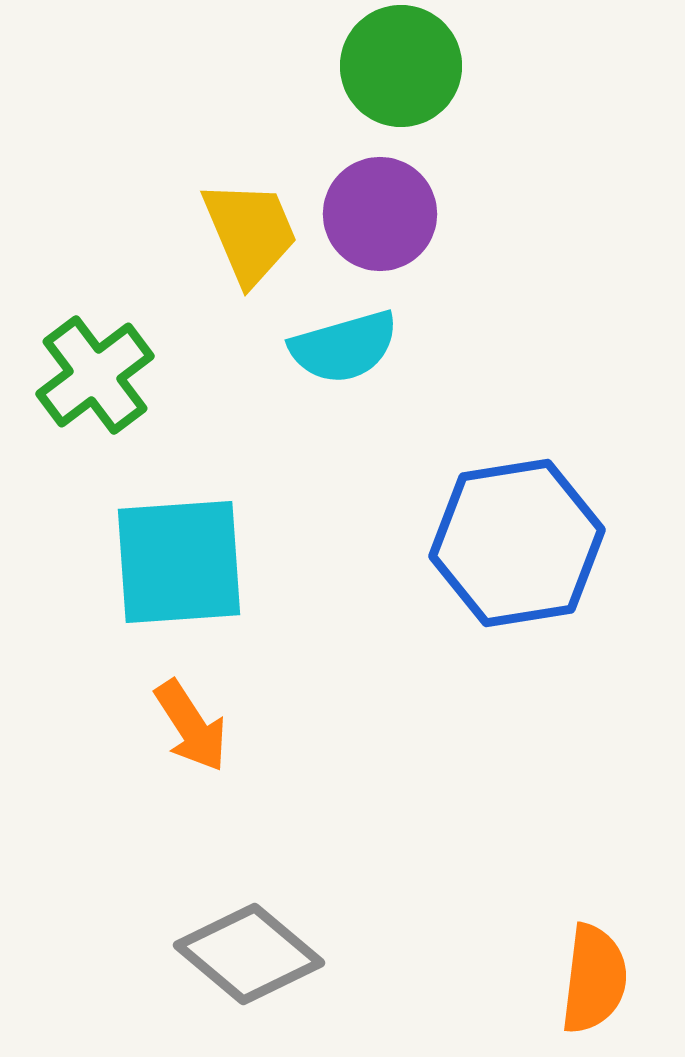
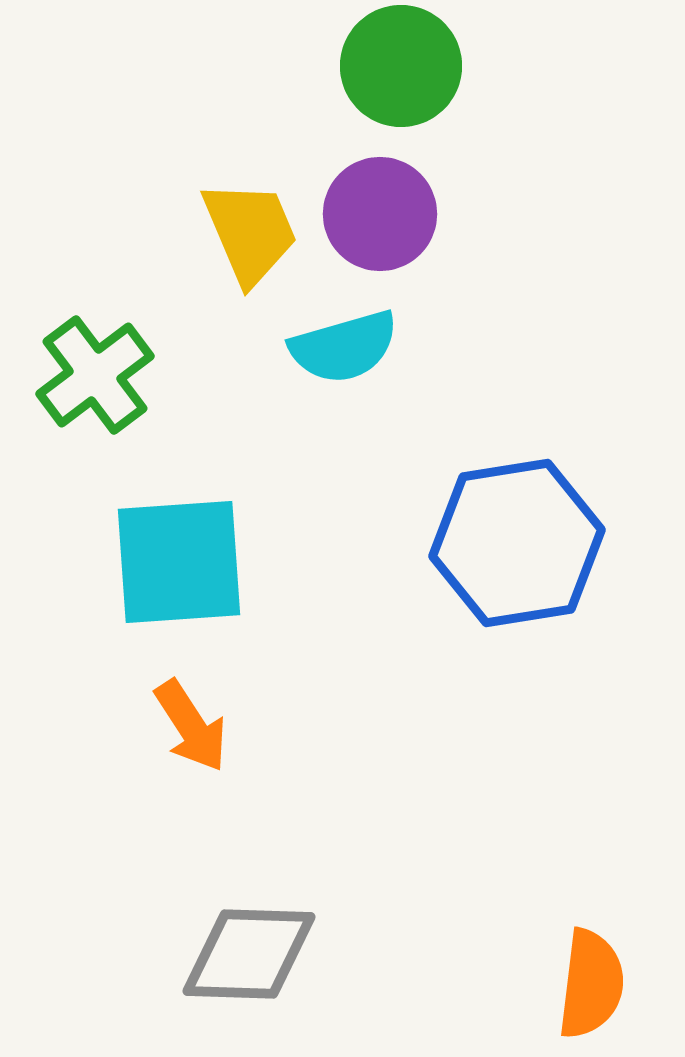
gray diamond: rotated 38 degrees counterclockwise
orange semicircle: moved 3 px left, 5 px down
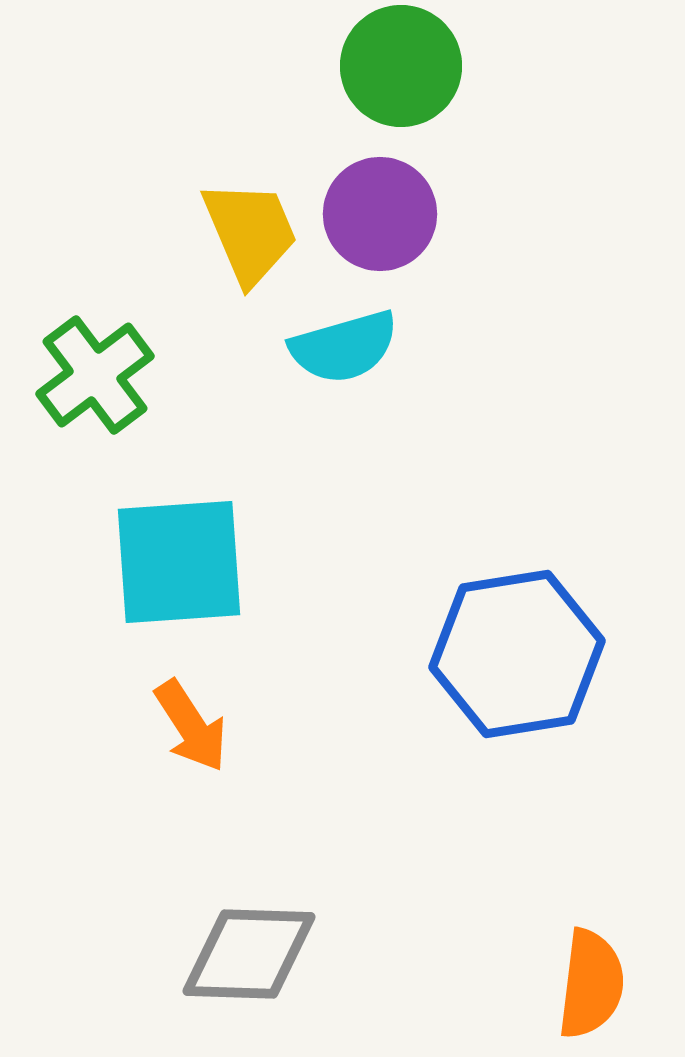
blue hexagon: moved 111 px down
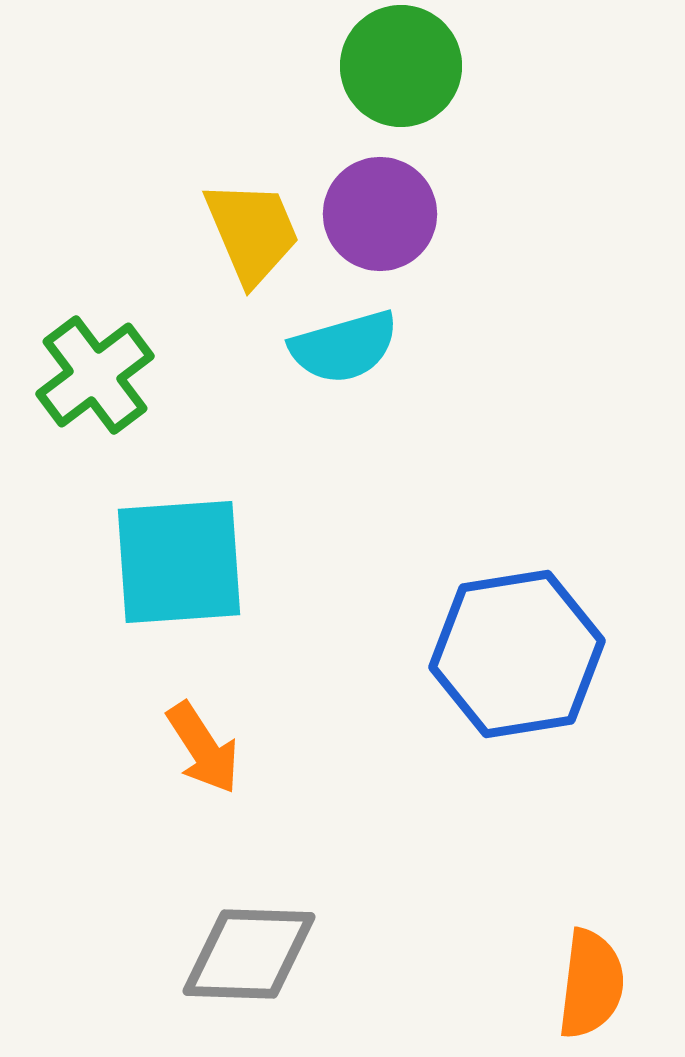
yellow trapezoid: moved 2 px right
orange arrow: moved 12 px right, 22 px down
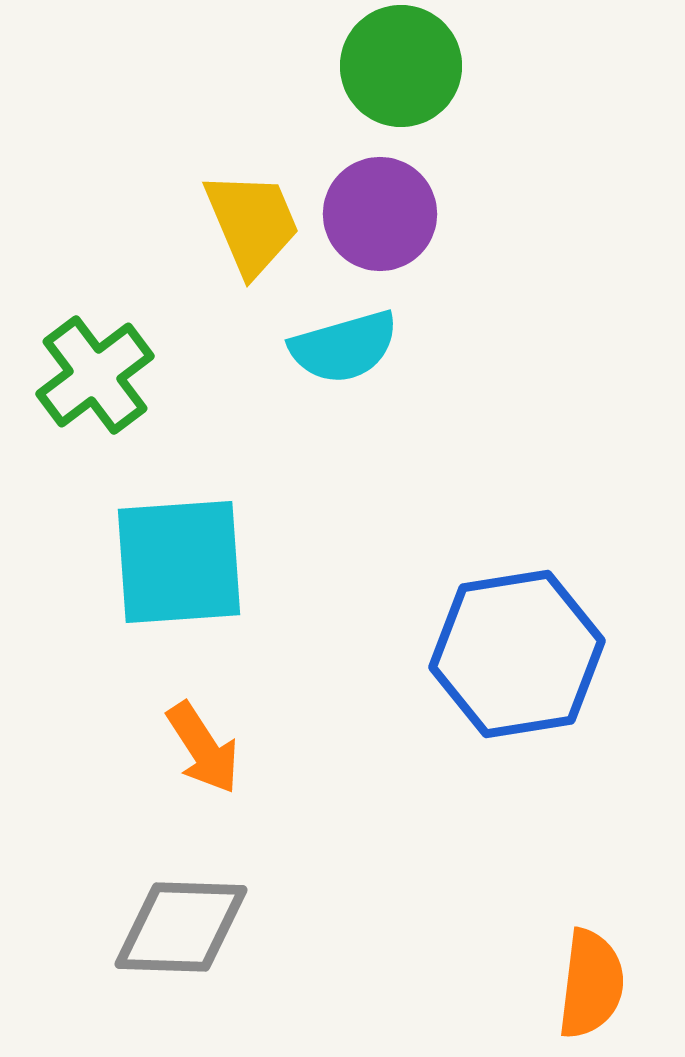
yellow trapezoid: moved 9 px up
gray diamond: moved 68 px left, 27 px up
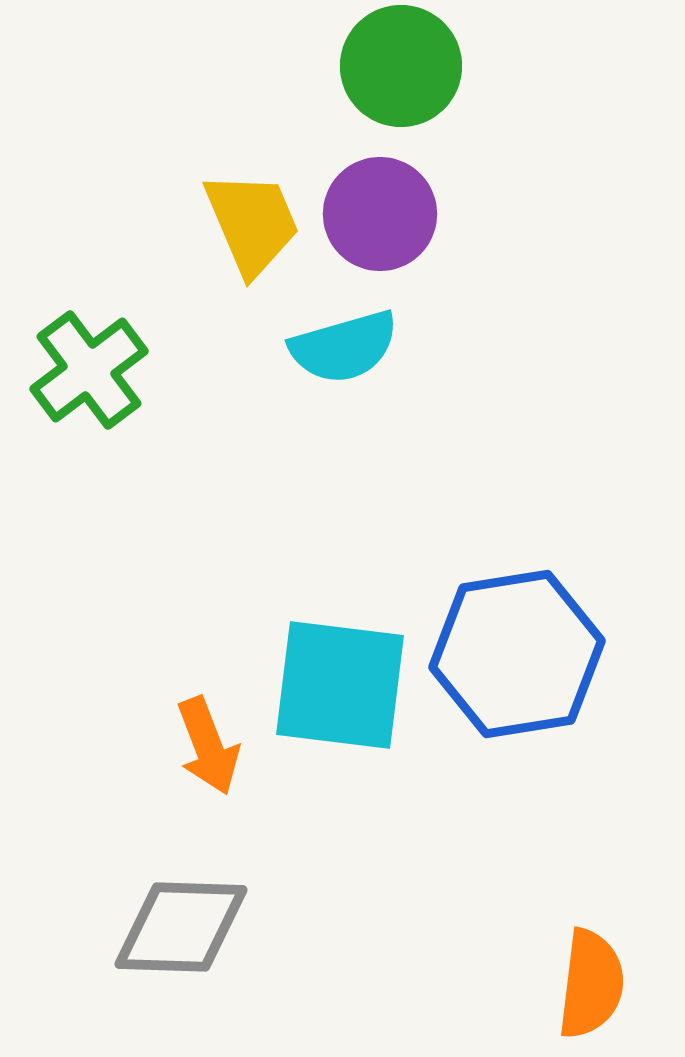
green cross: moved 6 px left, 5 px up
cyan square: moved 161 px right, 123 px down; rotated 11 degrees clockwise
orange arrow: moved 5 px right, 2 px up; rotated 12 degrees clockwise
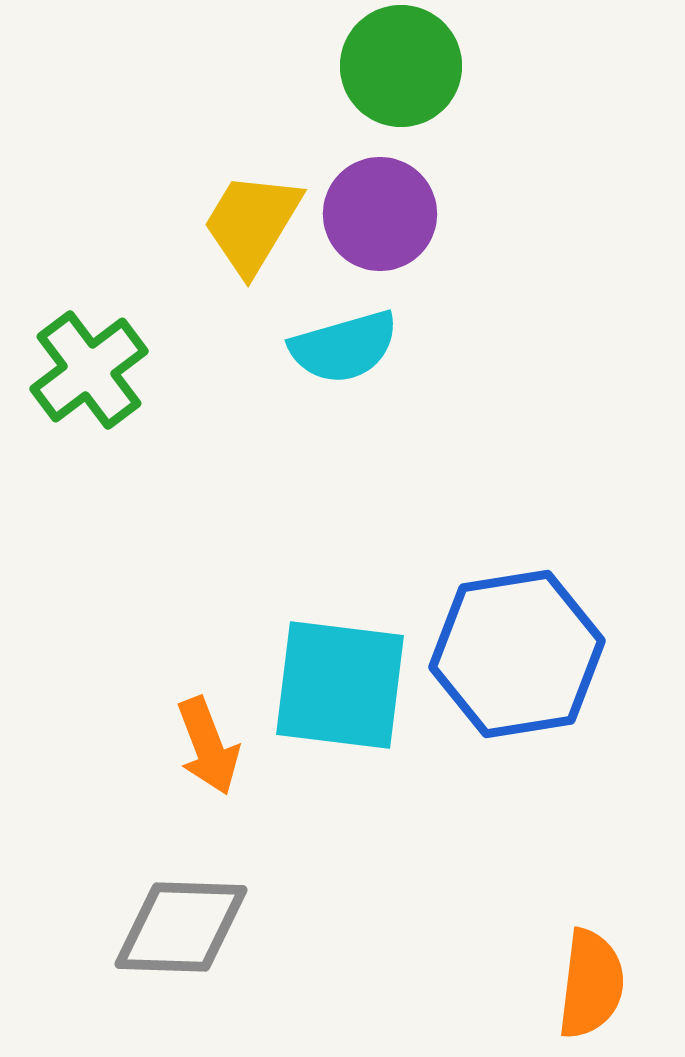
yellow trapezoid: rotated 126 degrees counterclockwise
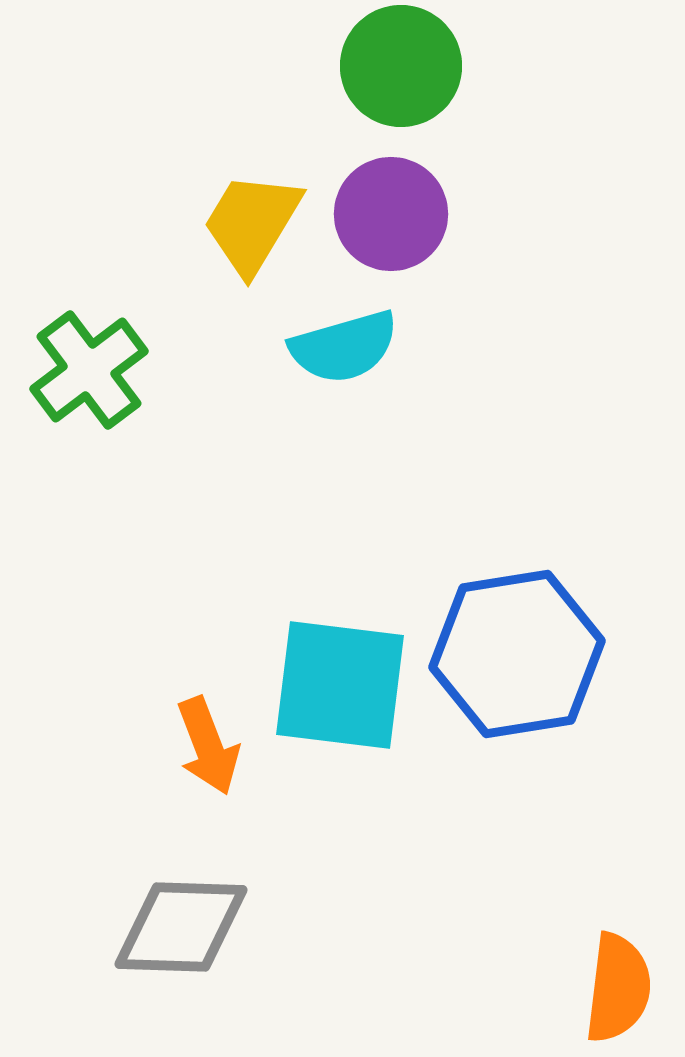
purple circle: moved 11 px right
orange semicircle: moved 27 px right, 4 px down
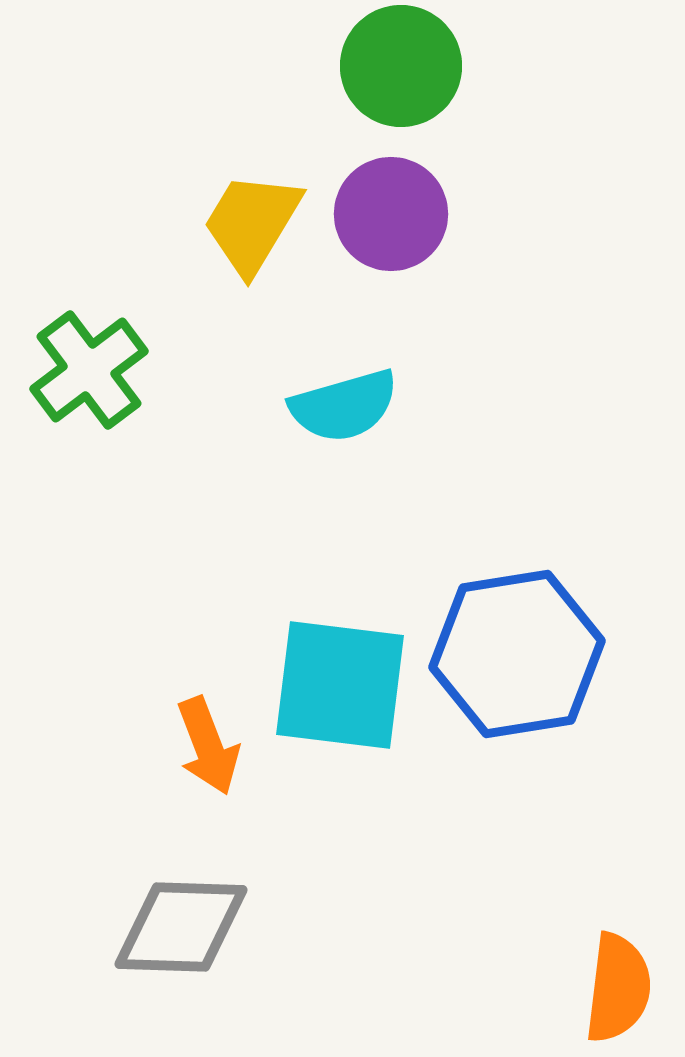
cyan semicircle: moved 59 px down
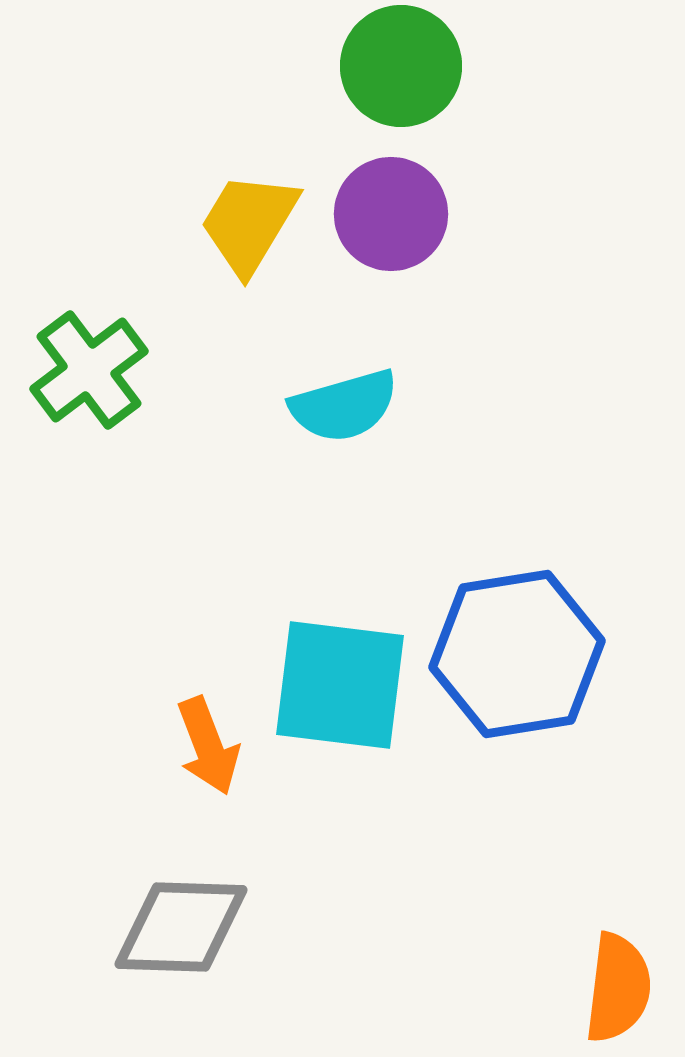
yellow trapezoid: moved 3 px left
